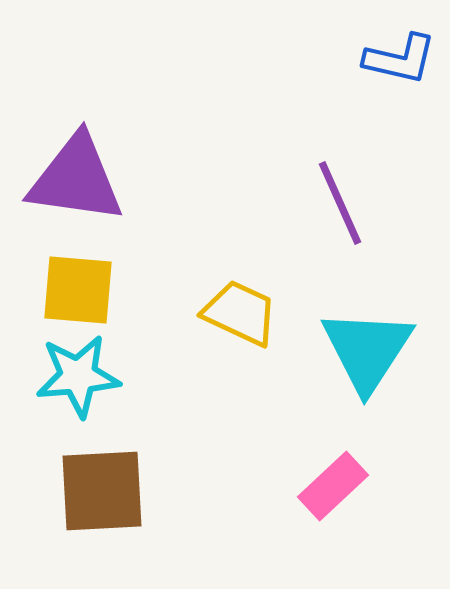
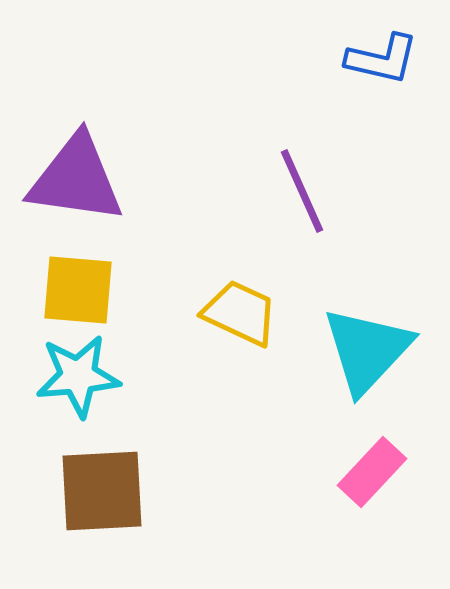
blue L-shape: moved 18 px left
purple line: moved 38 px left, 12 px up
cyan triangle: rotated 10 degrees clockwise
pink rectangle: moved 39 px right, 14 px up; rotated 4 degrees counterclockwise
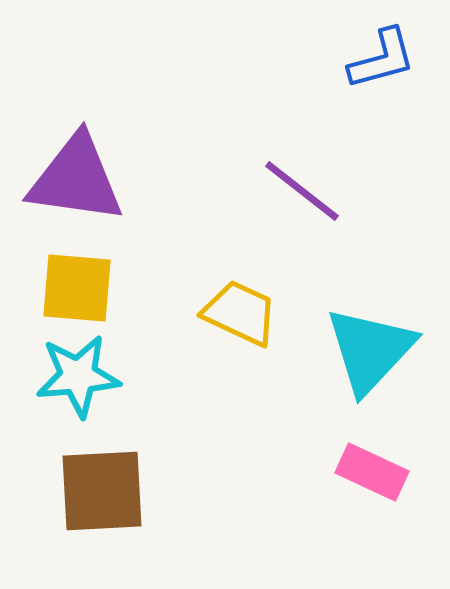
blue L-shape: rotated 28 degrees counterclockwise
purple line: rotated 28 degrees counterclockwise
yellow square: moved 1 px left, 2 px up
cyan triangle: moved 3 px right
pink rectangle: rotated 72 degrees clockwise
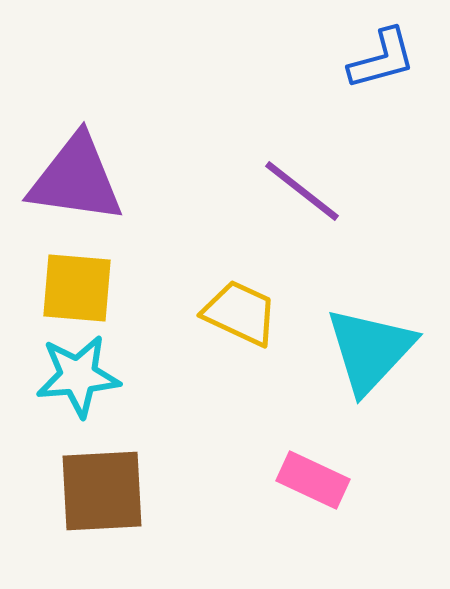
pink rectangle: moved 59 px left, 8 px down
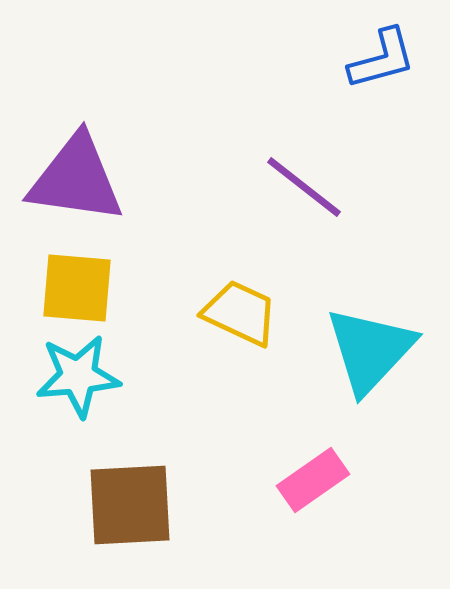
purple line: moved 2 px right, 4 px up
pink rectangle: rotated 60 degrees counterclockwise
brown square: moved 28 px right, 14 px down
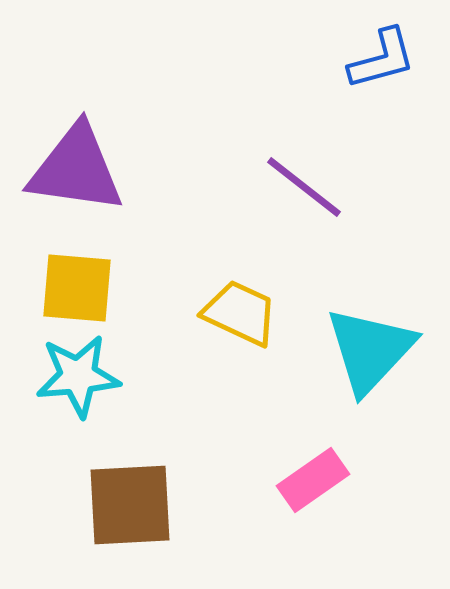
purple triangle: moved 10 px up
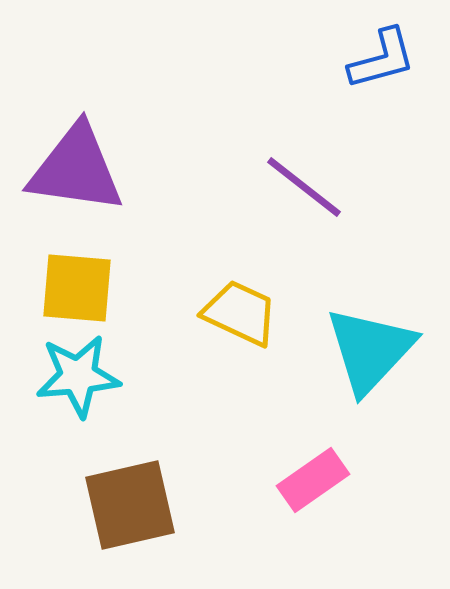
brown square: rotated 10 degrees counterclockwise
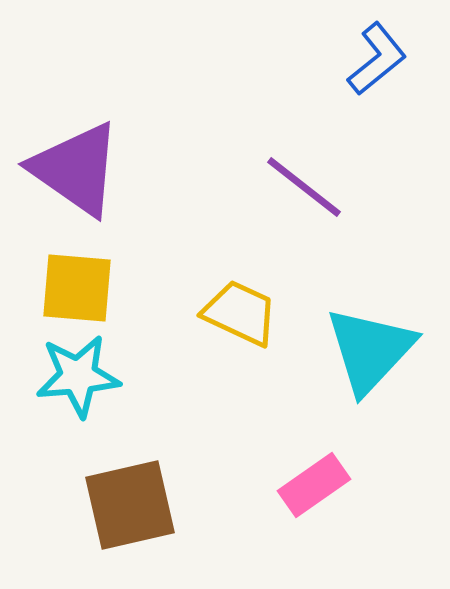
blue L-shape: moved 5 px left; rotated 24 degrees counterclockwise
purple triangle: rotated 27 degrees clockwise
pink rectangle: moved 1 px right, 5 px down
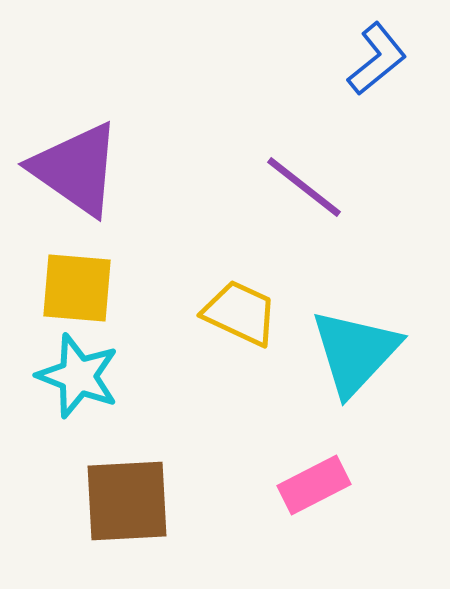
cyan triangle: moved 15 px left, 2 px down
cyan star: rotated 26 degrees clockwise
pink rectangle: rotated 8 degrees clockwise
brown square: moved 3 px left, 4 px up; rotated 10 degrees clockwise
